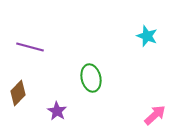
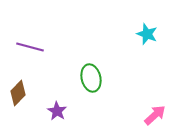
cyan star: moved 2 px up
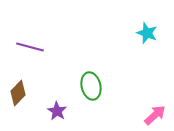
cyan star: moved 1 px up
green ellipse: moved 8 px down
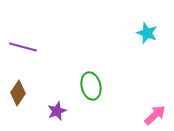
purple line: moved 7 px left
brown diamond: rotated 10 degrees counterclockwise
purple star: rotated 18 degrees clockwise
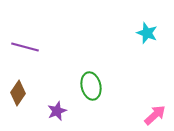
purple line: moved 2 px right
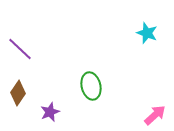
purple line: moved 5 px left, 2 px down; rotated 28 degrees clockwise
purple star: moved 7 px left, 1 px down
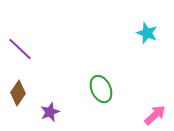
green ellipse: moved 10 px right, 3 px down; rotated 12 degrees counterclockwise
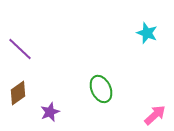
brown diamond: rotated 20 degrees clockwise
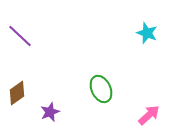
purple line: moved 13 px up
brown diamond: moved 1 px left
pink arrow: moved 6 px left
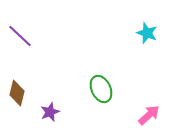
brown diamond: rotated 40 degrees counterclockwise
